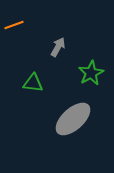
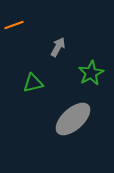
green triangle: rotated 20 degrees counterclockwise
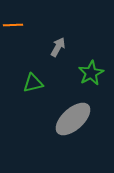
orange line: moved 1 px left; rotated 18 degrees clockwise
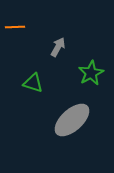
orange line: moved 2 px right, 2 px down
green triangle: rotated 30 degrees clockwise
gray ellipse: moved 1 px left, 1 px down
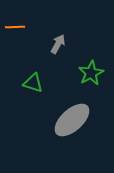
gray arrow: moved 3 px up
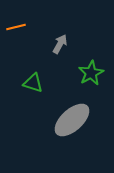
orange line: moved 1 px right; rotated 12 degrees counterclockwise
gray arrow: moved 2 px right
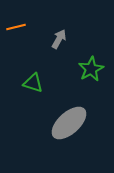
gray arrow: moved 1 px left, 5 px up
green star: moved 4 px up
gray ellipse: moved 3 px left, 3 px down
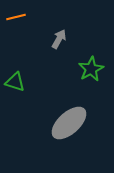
orange line: moved 10 px up
green triangle: moved 18 px left, 1 px up
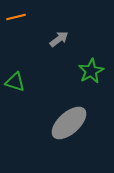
gray arrow: rotated 24 degrees clockwise
green star: moved 2 px down
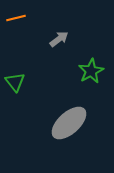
orange line: moved 1 px down
green triangle: rotated 35 degrees clockwise
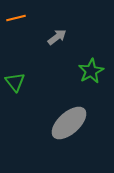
gray arrow: moved 2 px left, 2 px up
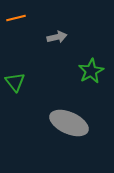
gray arrow: rotated 24 degrees clockwise
gray ellipse: rotated 66 degrees clockwise
